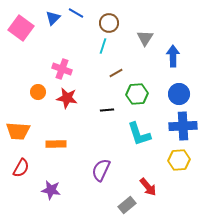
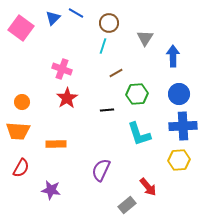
orange circle: moved 16 px left, 10 px down
red star: rotated 30 degrees clockwise
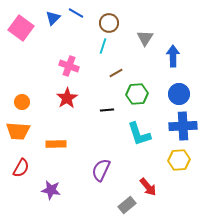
pink cross: moved 7 px right, 3 px up
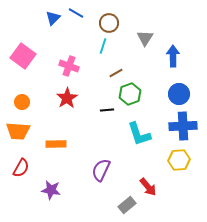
pink square: moved 2 px right, 28 px down
green hexagon: moved 7 px left; rotated 15 degrees counterclockwise
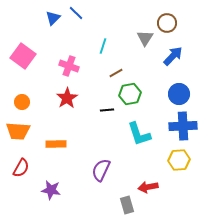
blue line: rotated 14 degrees clockwise
brown circle: moved 58 px right
blue arrow: rotated 45 degrees clockwise
green hexagon: rotated 10 degrees clockwise
red arrow: rotated 120 degrees clockwise
gray rectangle: rotated 66 degrees counterclockwise
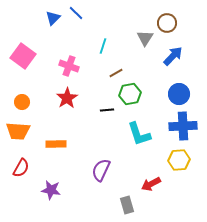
red arrow: moved 3 px right, 3 px up; rotated 18 degrees counterclockwise
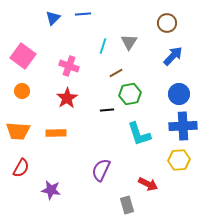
blue line: moved 7 px right, 1 px down; rotated 49 degrees counterclockwise
gray triangle: moved 16 px left, 4 px down
orange circle: moved 11 px up
orange rectangle: moved 11 px up
red arrow: moved 3 px left; rotated 126 degrees counterclockwise
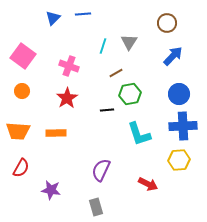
gray rectangle: moved 31 px left, 2 px down
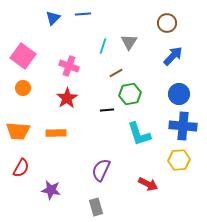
orange circle: moved 1 px right, 3 px up
blue cross: rotated 8 degrees clockwise
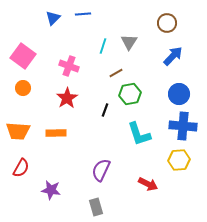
black line: moved 2 px left; rotated 64 degrees counterclockwise
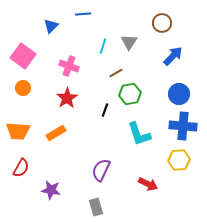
blue triangle: moved 2 px left, 8 px down
brown circle: moved 5 px left
orange rectangle: rotated 30 degrees counterclockwise
